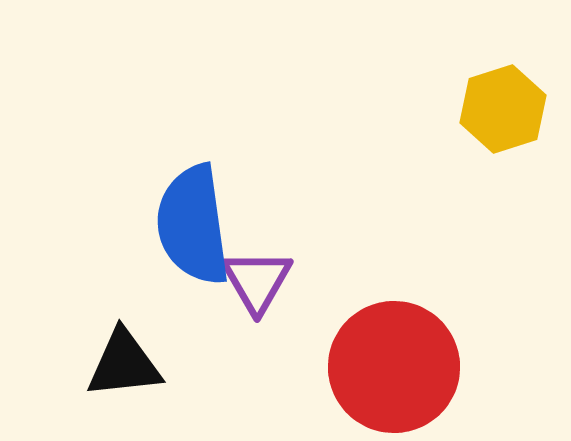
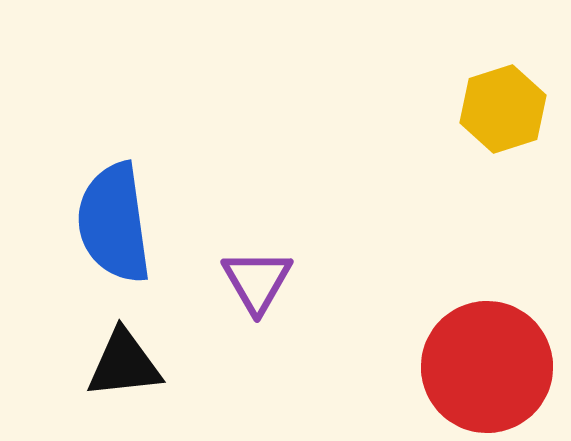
blue semicircle: moved 79 px left, 2 px up
red circle: moved 93 px right
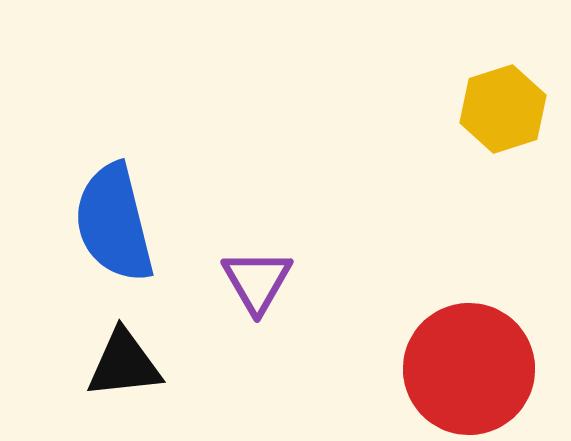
blue semicircle: rotated 6 degrees counterclockwise
red circle: moved 18 px left, 2 px down
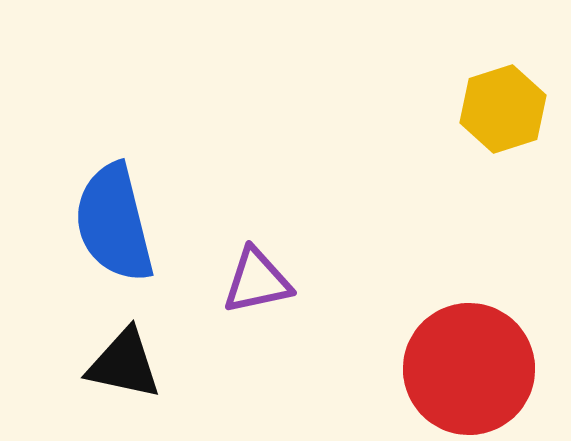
purple triangle: rotated 48 degrees clockwise
black triangle: rotated 18 degrees clockwise
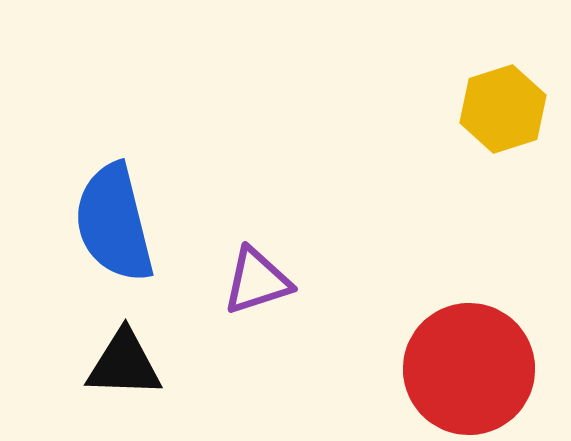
purple triangle: rotated 6 degrees counterclockwise
black triangle: rotated 10 degrees counterclockwise
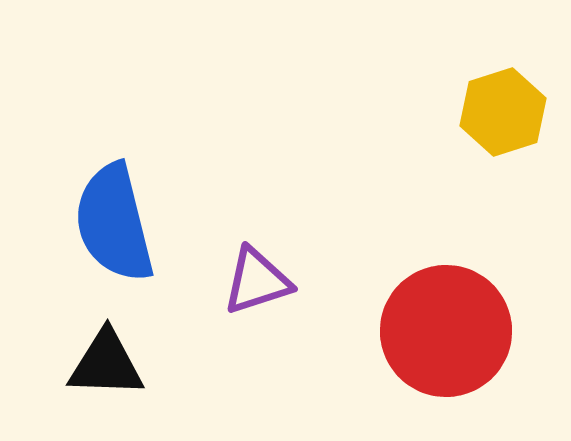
yellow hexagon: moved 3 px down
black triangle: moved 18 px left
red circle: moved 23 px left, 38 px up
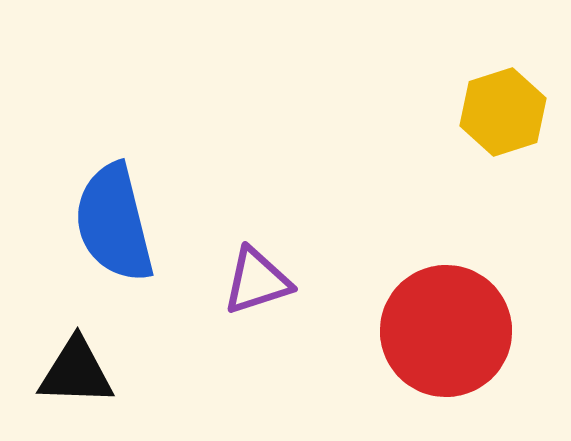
black triangle: moved 30 px left, 8 px down
